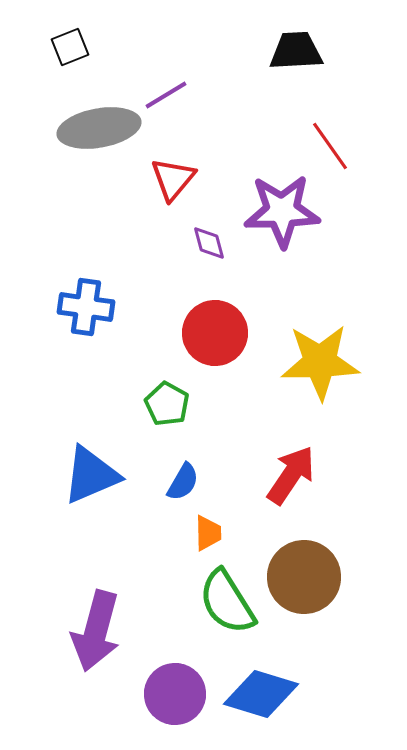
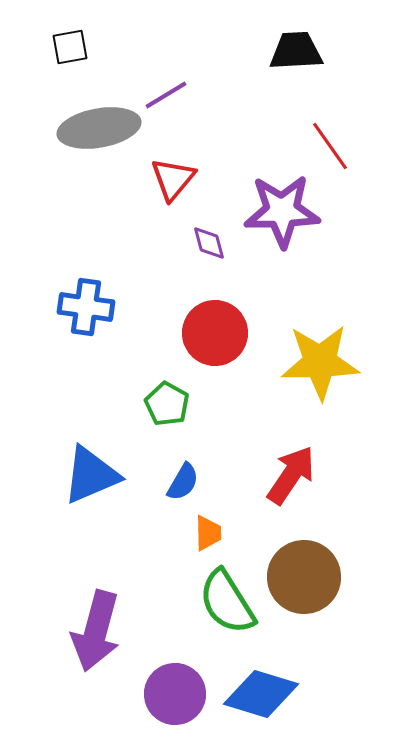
black square: rotated 12 degrees clockwise
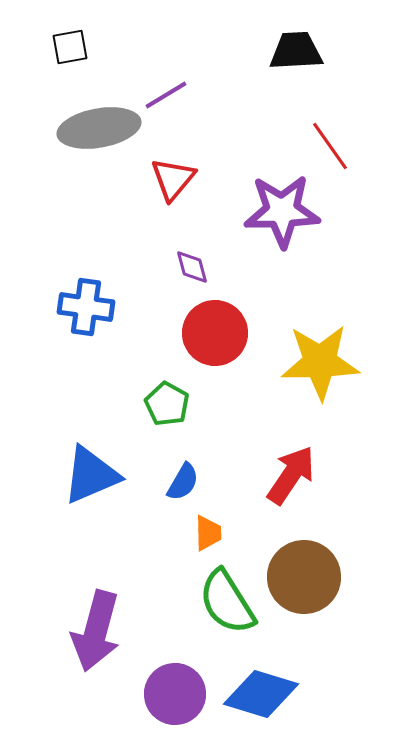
purple diamond: moved 17 px left, 24 px down
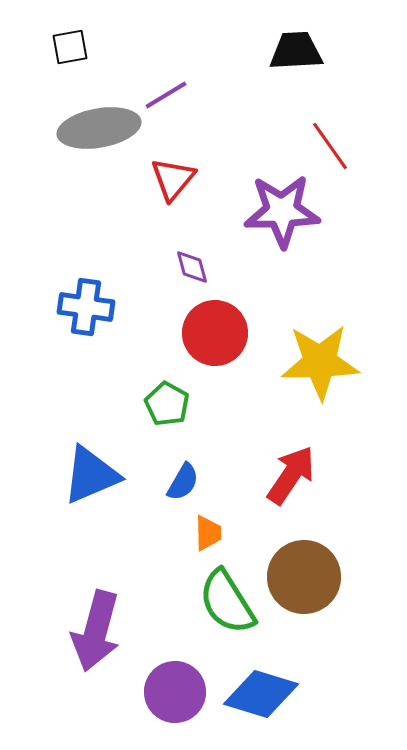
purple circle: moved 2 px up
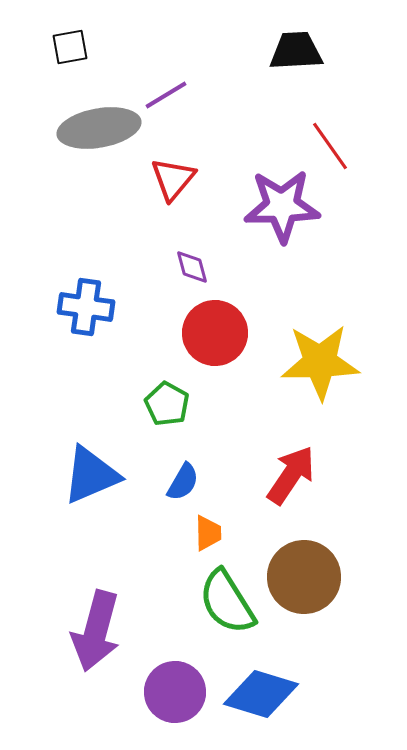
purple star: moved 5 px up
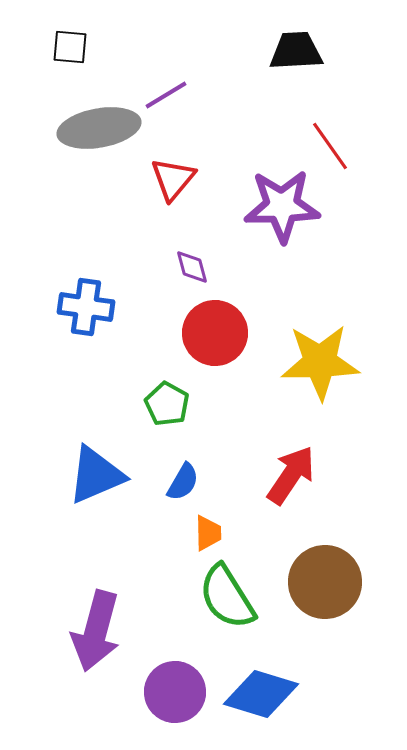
black square: rotated 15 degrees clockwise
blue triangle: moved 5 px right
brown circle: moved 21 px right, 5 px down
green semicircle: moved 5 px up
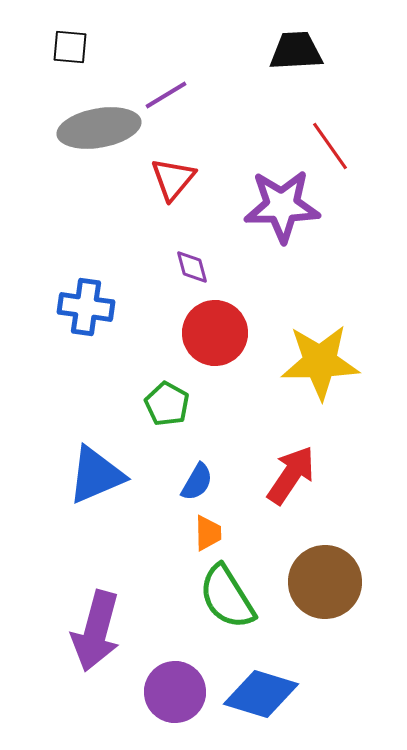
blue semicircle: moved 14 px right
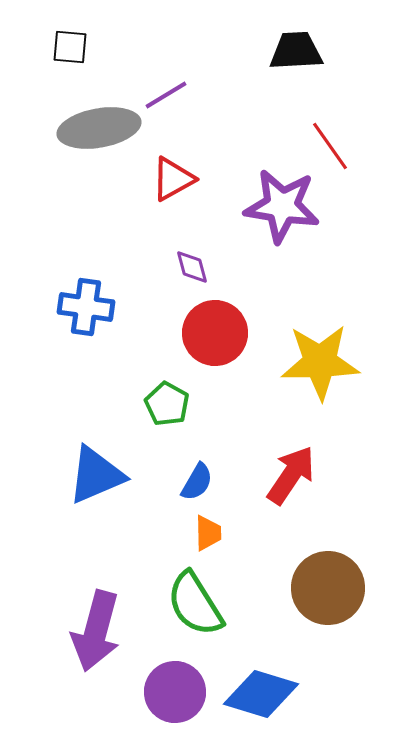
red triangle: rotated 21 degrees clockwise
purple star: rotated 10 degrees clockwise
brown circle: moved 3 px right, 6 px down
green semicircle: moved 32 px left, 7 px down
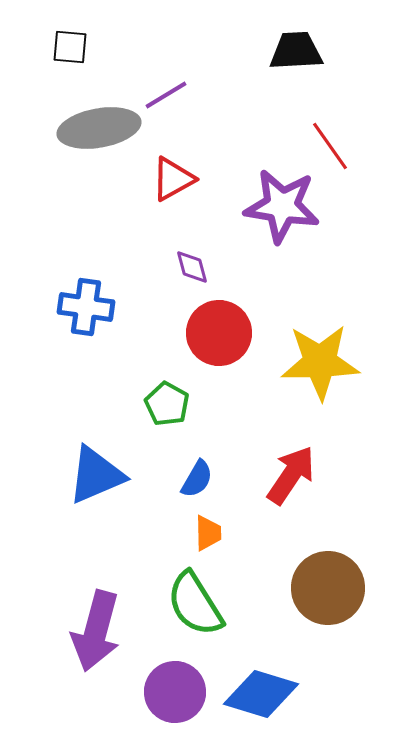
red circle: moved 4 px right
blue semicircle: moved 3 px up
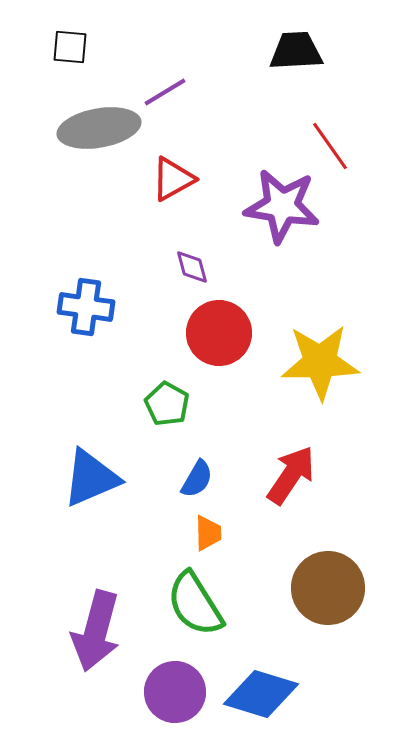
purple line: moved 1 px left, 3 px up
blue triangle: moved 5 px left, 3 px down
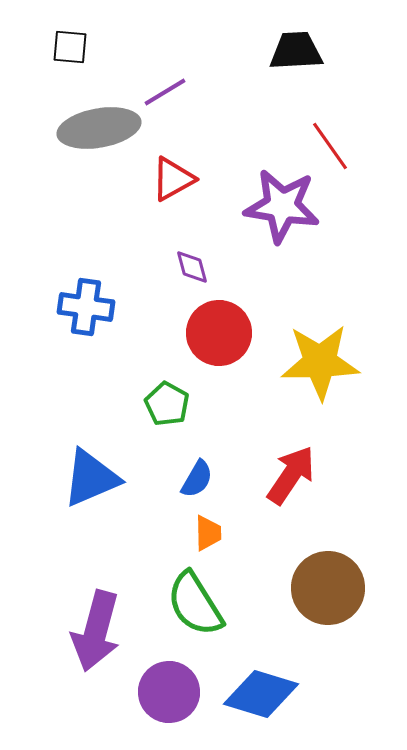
purple circle: moved 6 px left
